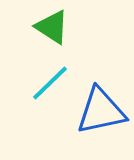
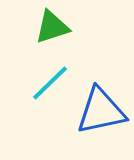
green triangle: rotated 51 degrees counterclockwise
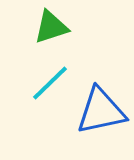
green triangle: moved 1 px left
